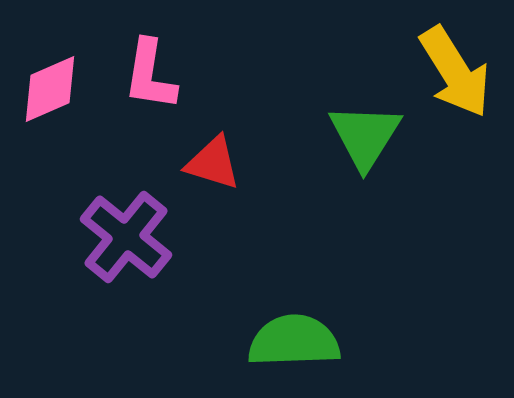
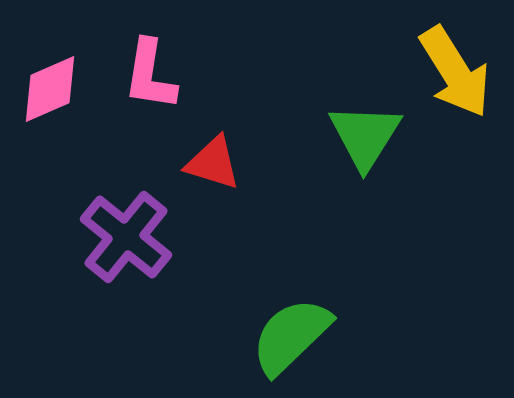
green semicircle: moved 3 px left, 5 px up; rotated 42 degrees counterclockwise
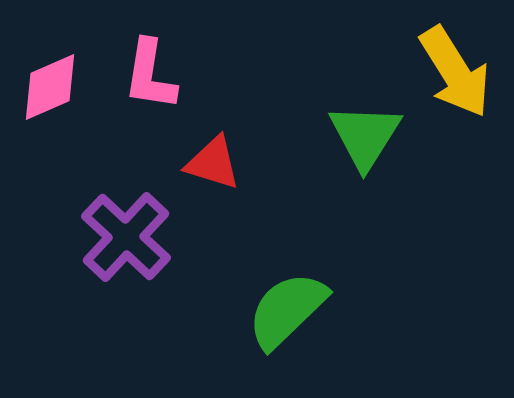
pink diamond: moved 2 px up
purple cross: rotated 4 degrees clockwise
green semicircle: moved 4 px left, 26 px up
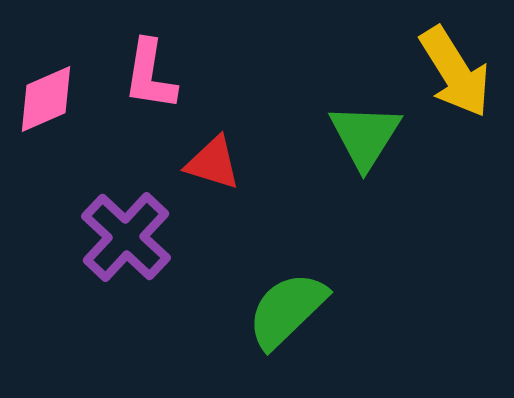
pink diamond: moved 4 px left, 12 px down
